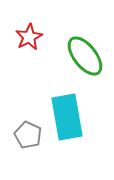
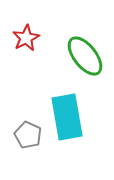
red star: moved 3 px left, 1 px down
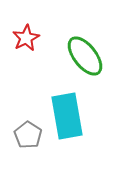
cyan rectangle: moved 1 px up
gray pentagon: rotated 8 degrees clockwise
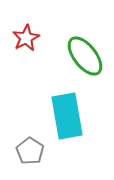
gray pentagon: moved 2 px right, 16 px down
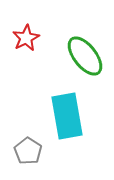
gray pentagon: moved 2 px left
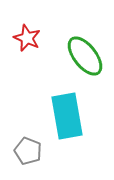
red star: moved 1 px right; rotated 20 degrees counterclockwise
gray pentagon: rotated 12 degrees counterclockwise
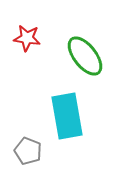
red star: rotated 16 degrees counterclockwise
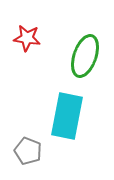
green ellipse: rotated 57 degrees clockwise
cyan rectangle: rotated 21 degrees clockwise
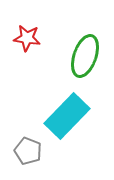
cyan rectangle: rotated 33 degrees clockwise
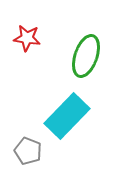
green ellipse: moved 1 px right
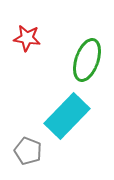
green ellipse: moved 1 px right, 4 px down
